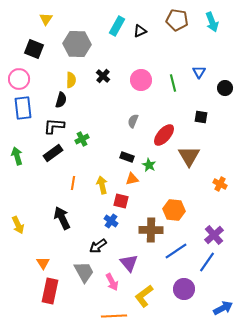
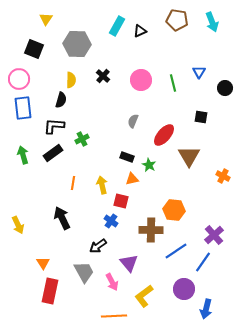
green arrow at (17, 156): moved 6 px right, 1 px up
orange cross at (220, 184): moved 3 px right, 8 px up
blue line at (207, 262): moved 4 px left
blue arrow at (223, 308): moved 17 px left, 1 px down; rotated 132 degrees clockwise
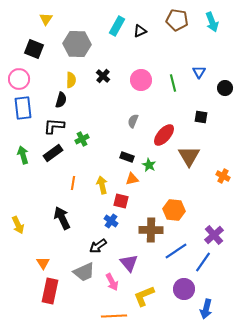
gray trapezoid at (84, 272): rotated 95 degrees clockwise
yellow L-shape at (144, 296): rotated 15 degrees clockwise
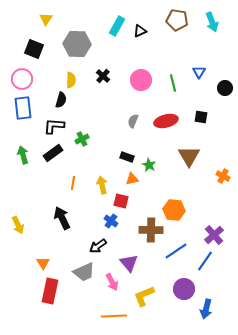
pink circle at (19, 79): moved 3 px right
red ellipse at (164, 135): moved 2 px right, 14 px up; rotated 35 degrees clockwise
blue line at (203, 262): moved 2 px right, 1 px up
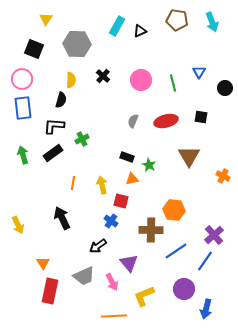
gray trapezoid at (84, 272): moved 4 px down
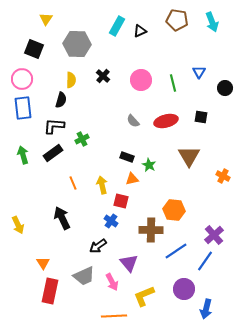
gray semicircle at (133, 121): rotated 64 degrees counterclockwise
orange line at (73, 183): rotated 32 degrees counterclockwise
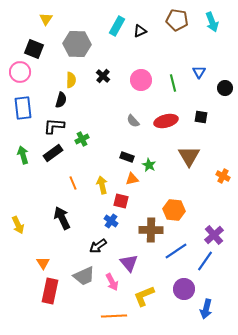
pink circle at (22, 79): moved 2 px left, 7 px up
